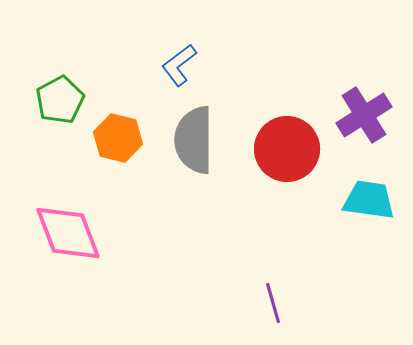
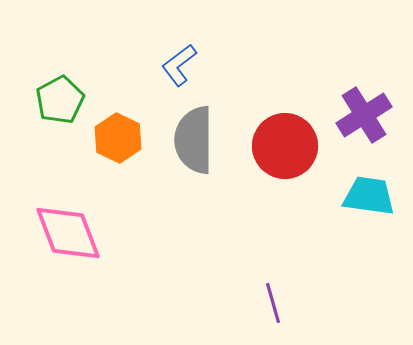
orange hexagon: rotated 12 degrees clockwise
red circle: moved 2 px left, 3 px up
cyan trapezoid: moved 4 px up
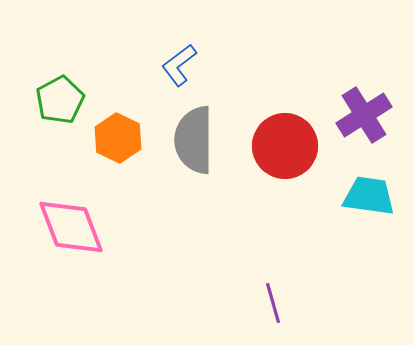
pink diamond: moved 3 px right, 6 px up
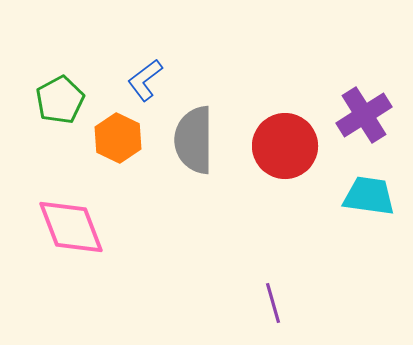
blue L-shape: moved 34 px left, 15 px down
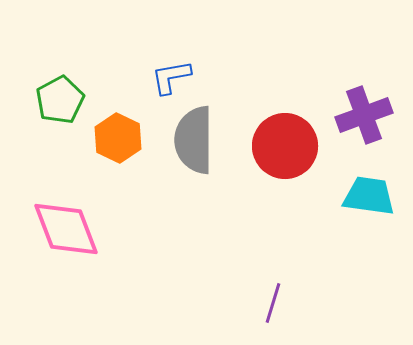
blue L-shape: moved 26 px right, 3 px up; rotated 27 degrees clockwise
purple cross: rotated 12 degrees clockwise
pink diamond: moved 5 px left, 2 px down
purple line: rotated 33 degrees clockwise
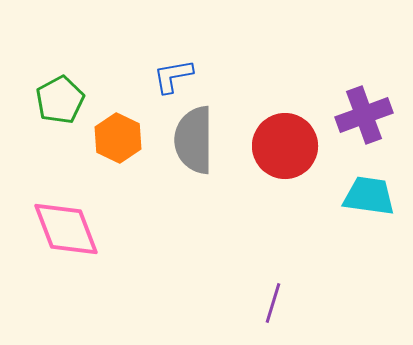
blue L-shape: moved 2 px right, 1 px up
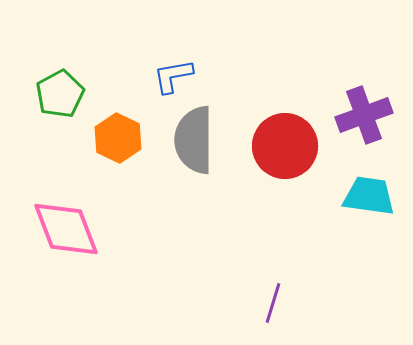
green pentagon: moved 6 px up
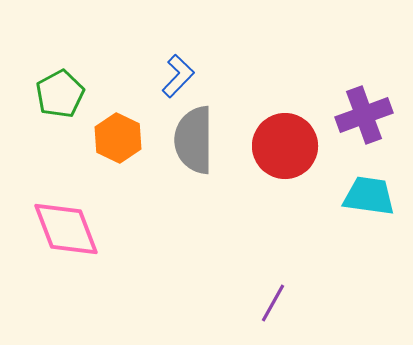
blue L-shape: moved 5 px right; rotated 144 degrees clockwise
purple line: rotated 12 degrees clockwise
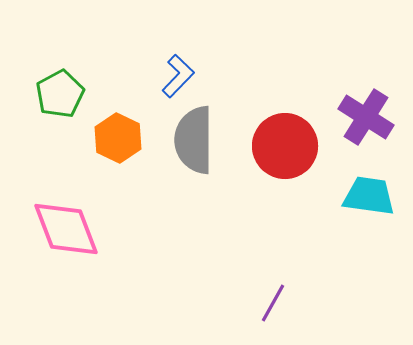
purple cross: moved 2 px right, 2 px down; rotated 38 degrees counterclockwise
